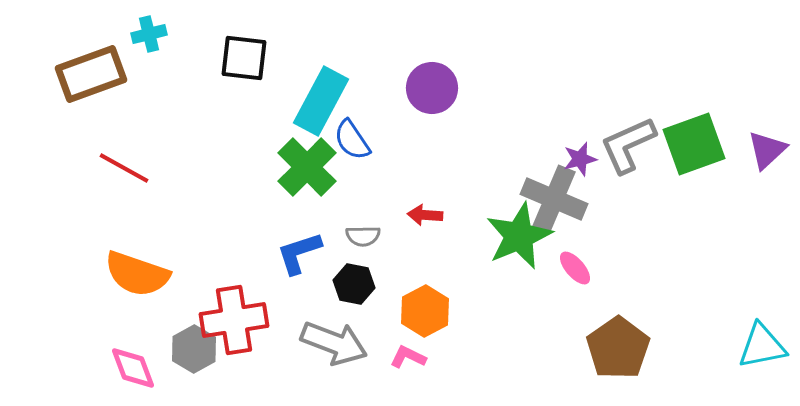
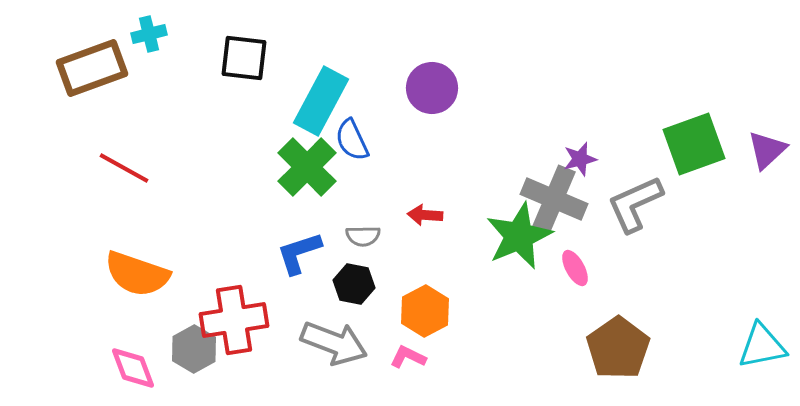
brown rectangle: moved 1 px right, 6 px up
blue semicircle: rotated 9 degrees clockwise
gray L-shape: moved 7 px right, 59 px down
pink ellipse: rotated 12 degrees clockwise
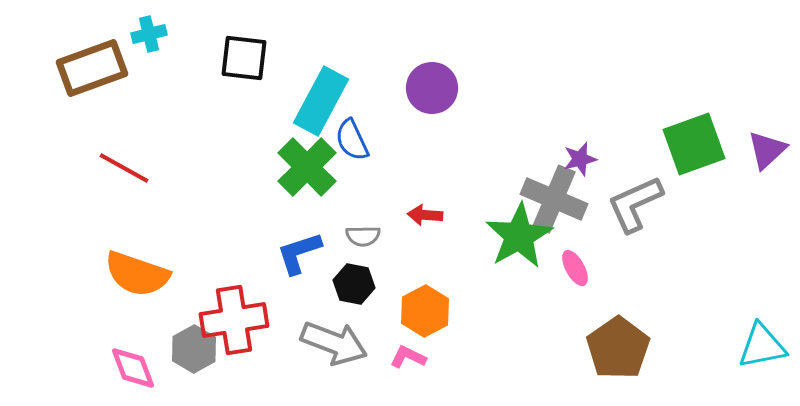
green star: rotated 6 degrees counterclockwise
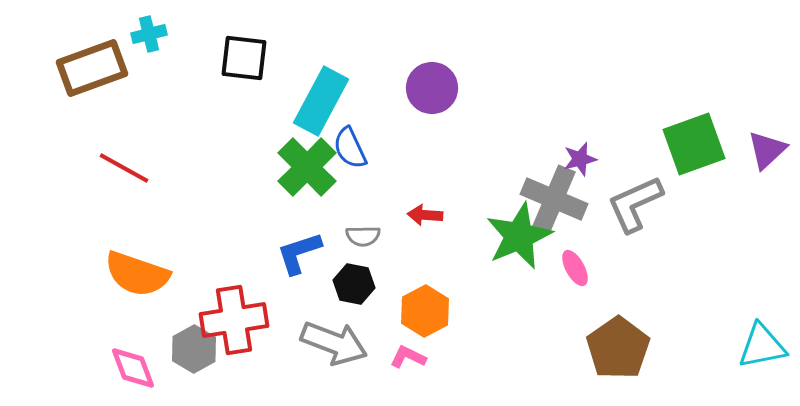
blue semicircle: moved 2 px left, 8 px down
green star: rotated 6 degrees clockwise
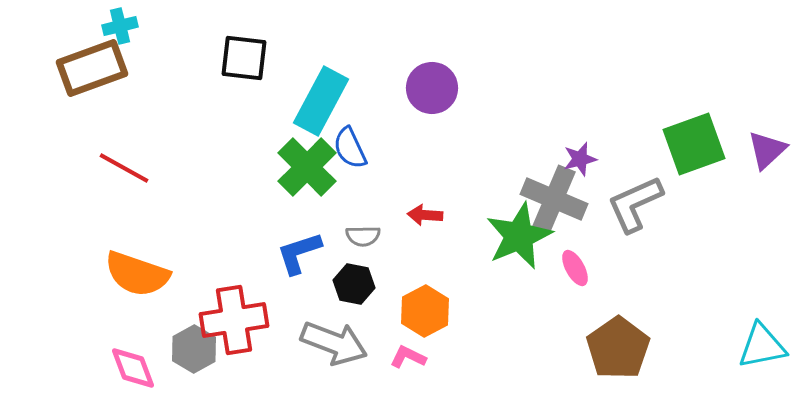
cyan cross: moved 29 px left, 8 px up
